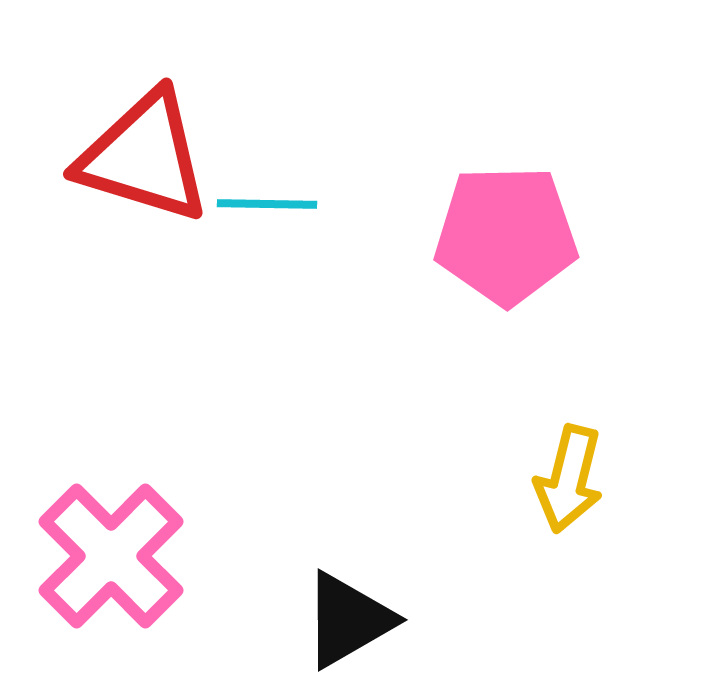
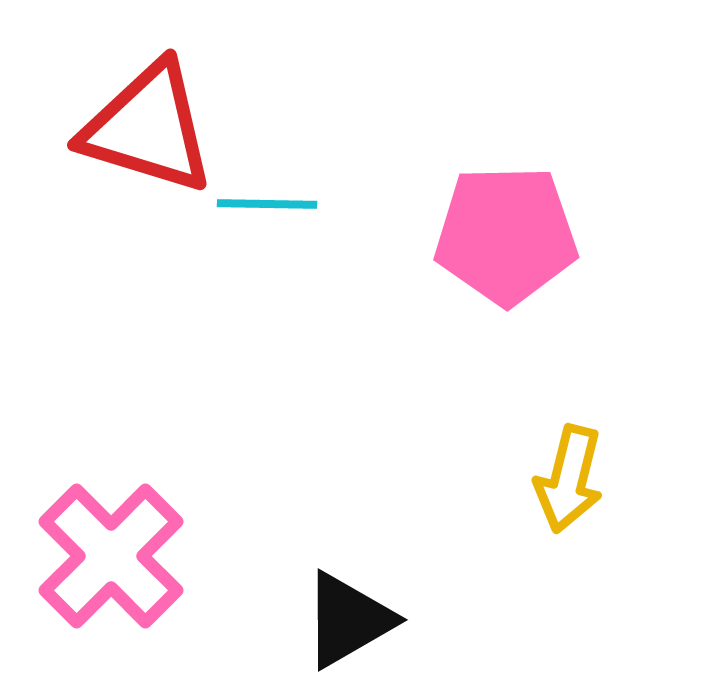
red triangle: moved 4 px right, 29 px up
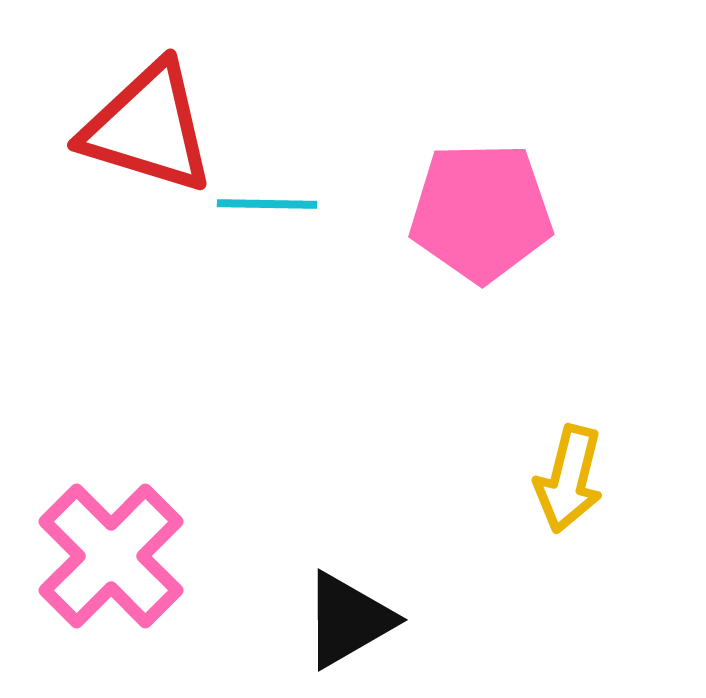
pink pentagon: moved 25 px left, 23 px up
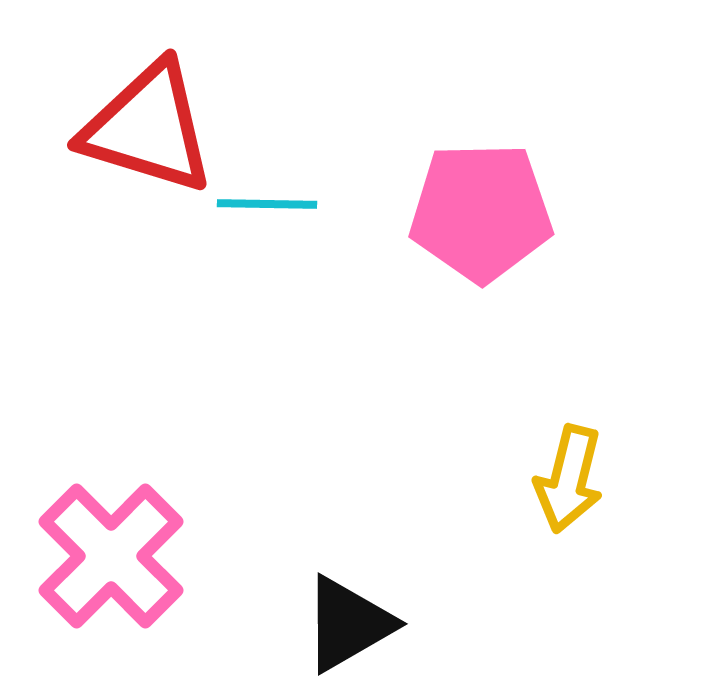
black triangle: moved 4 px down
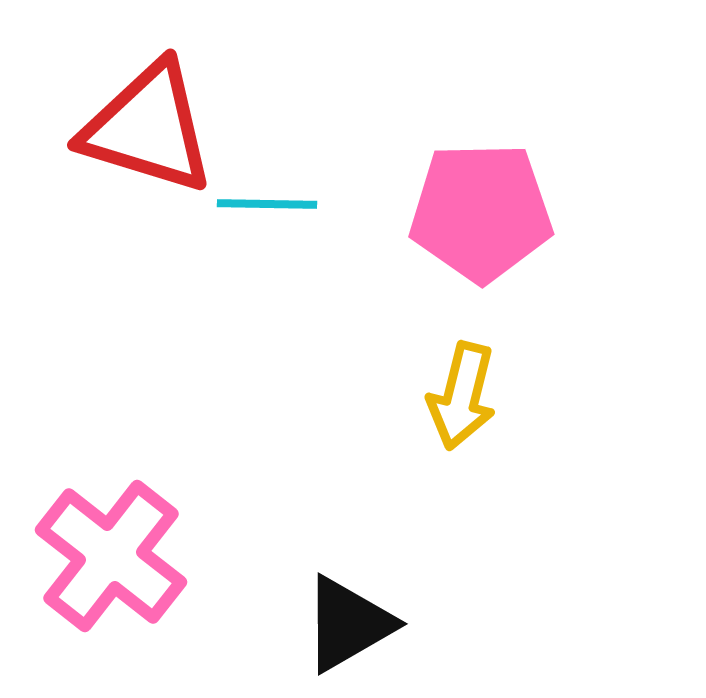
yellow arrow: moved 107 px left, 83 px up
pink cross: rotated 7 degrees counterclockwise
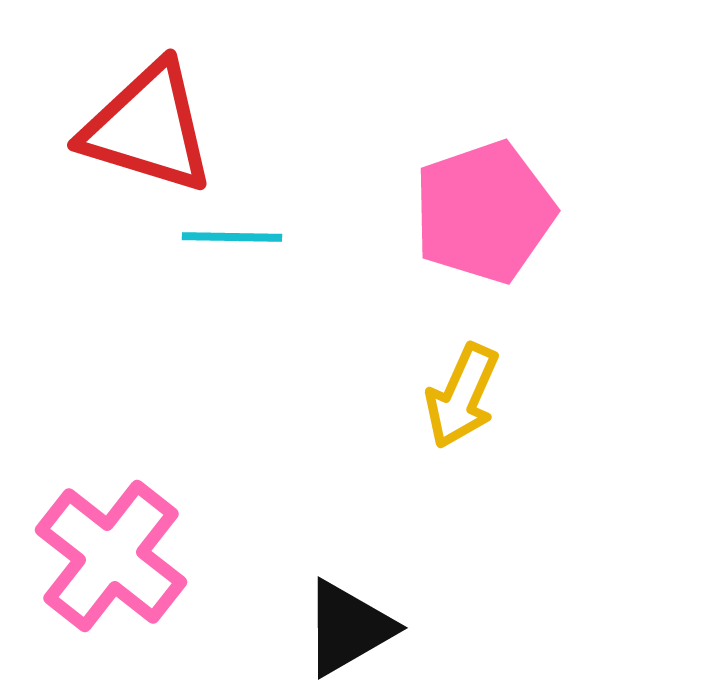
cyan line: moved 35 px left, 33 px down
pink pentagon: moved 3 px right; rotated 18 degrees counterclockwise
yellow arrow: rotated 10 degrees clockwise
black triangle: moved 4 px down
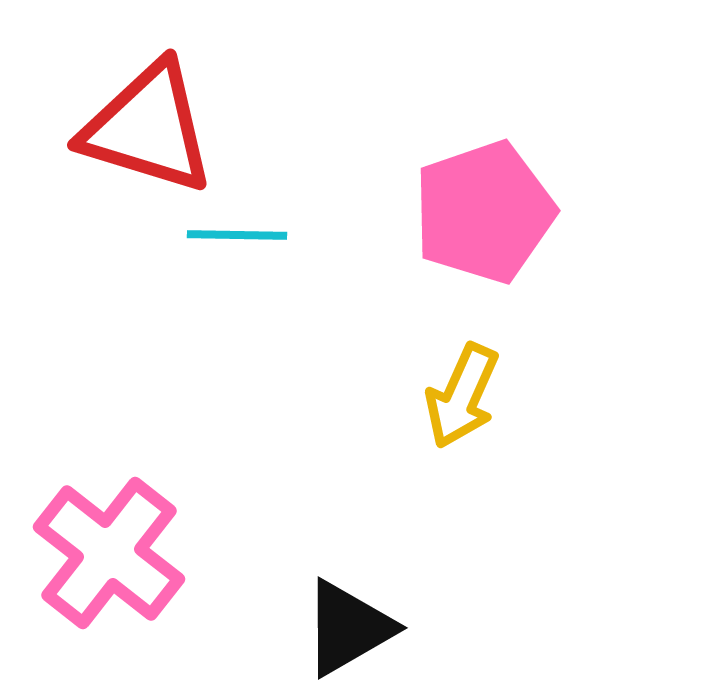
cyan line: moved 5 px right, 2 px up
pink cross: moved 2 px left, 3 px up
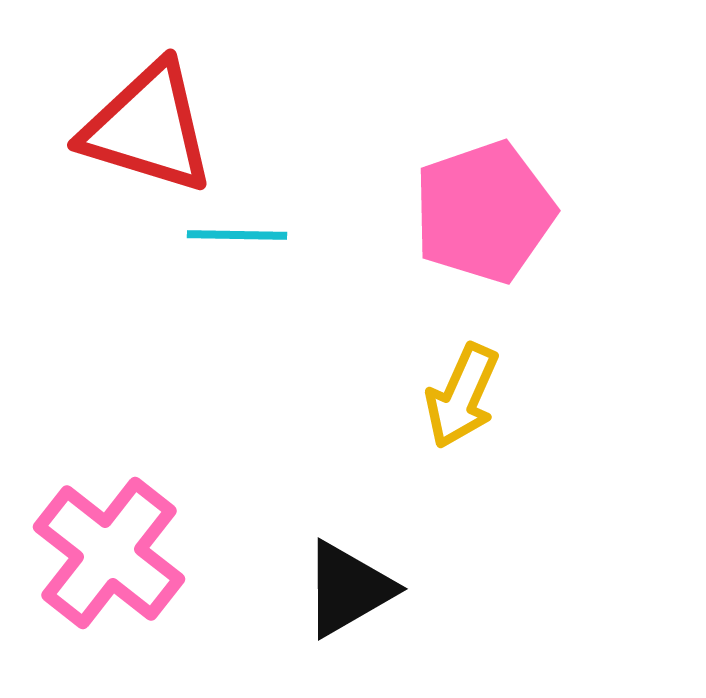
black triangle: moved 39 px up
